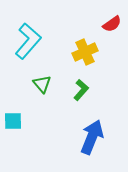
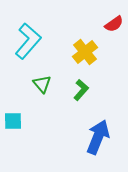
red semicircle: moved 2 px right
yellow cross: rotated 15 degrees counterclockwise
blue arrow: moved 6 px right
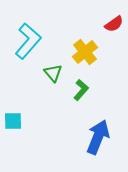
green triangle: moved 11 px right, 11 px up
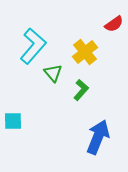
cyan L-shape: moved 5 px right, 5 px down
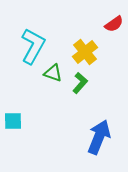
cyan L-shape: rotated 12 degrees counterclockwise
green triangle: rotated 30 degrees counterclockwise
green L-shape: moved 1 px left, 7 px up
blue arrow: moved 1 px right
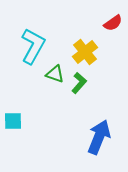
red semicircle: moved 1 px left, 1 px up
green triangle: moved 2 px right, 1 px down
green L-shape: moved 1 px left
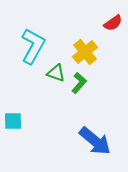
green triangle: moved 1 px right, 1 px up
blue arrow: moved 4 px left, 4 px down; rotated 108 degrees clockwise
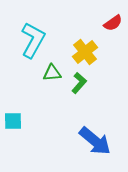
cyan L-shape: moved 6 px up
green triangle: moved 4 px left; rotated 24 degrees counterclockwise
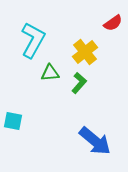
green triangle: moved 2 px left
cyan square: rotated 12 degrees clockwise
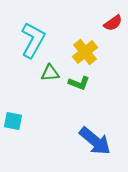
green L-shape: rotated 70 degrees clockwise
